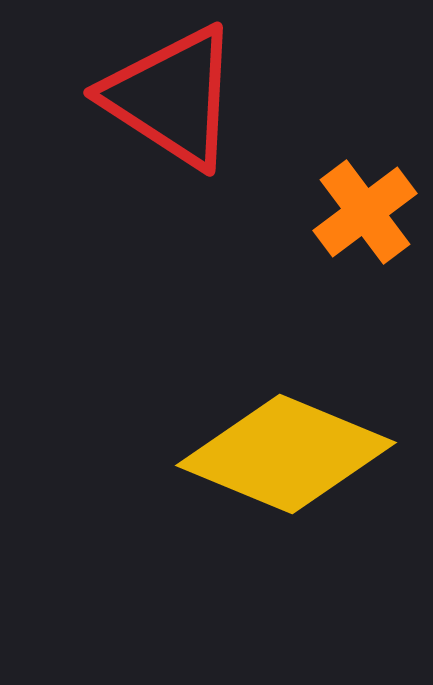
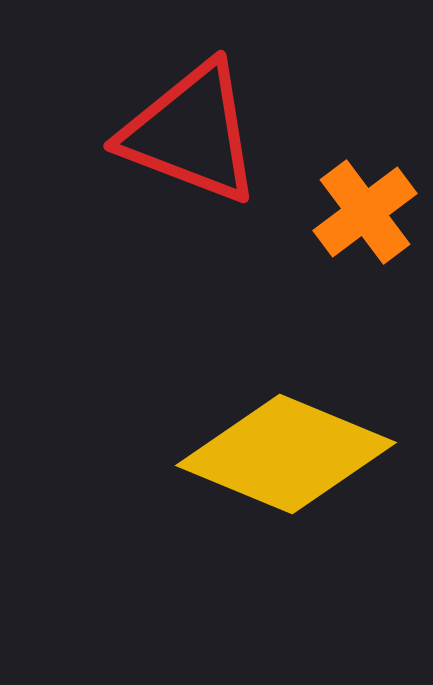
red triangle: moved 19 px right, 36 px down; rotated 12 degrees counterclockwise
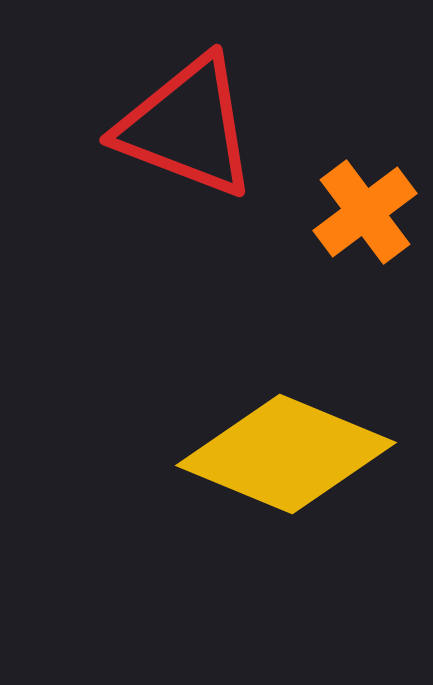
red triangle: moved 4 px left, 6 px up
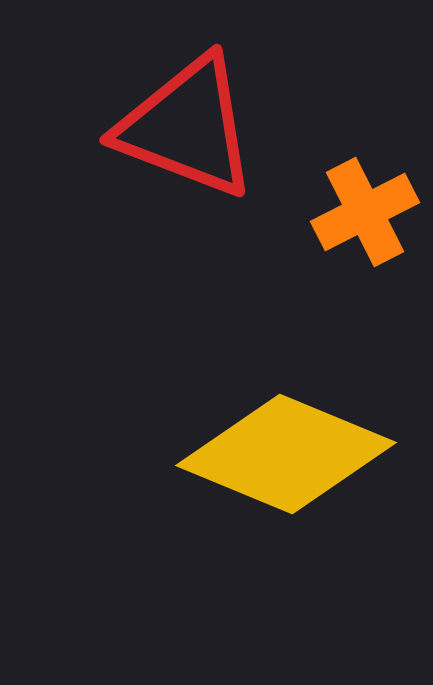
orange cross: rotated 10 degrees clockwise
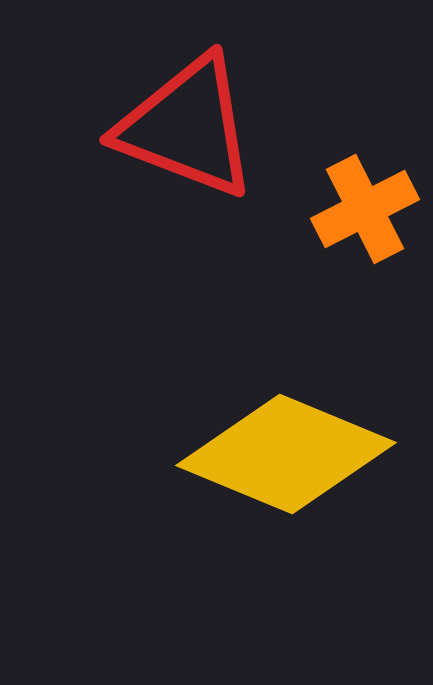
orange cross: moved 3 px up
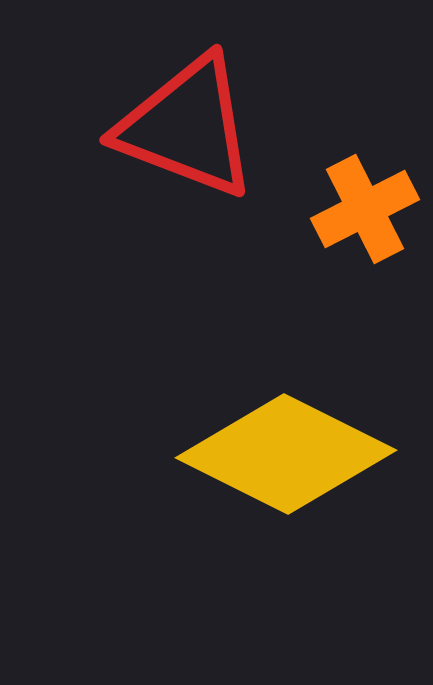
yellow diamond: rotated 4 degrees clockwise
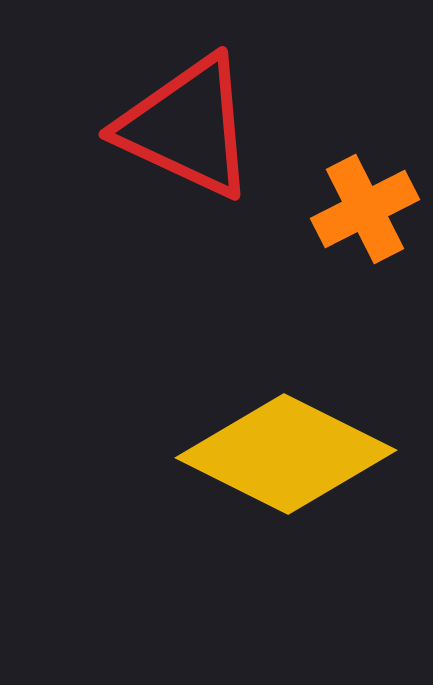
red triangle: rotated 4 degrees clockwise
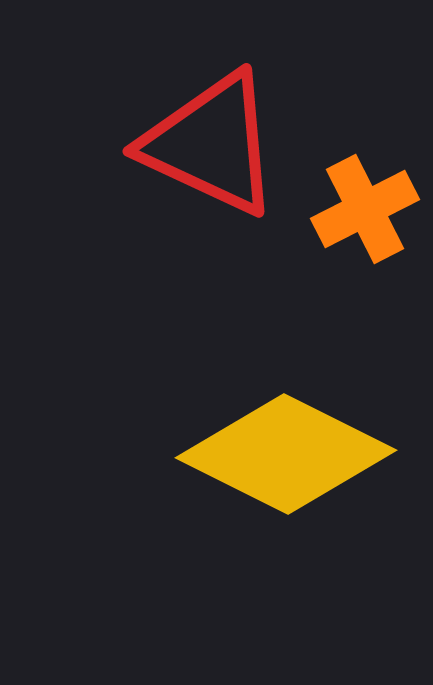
red triangle: moved 24 px right, 17 px down
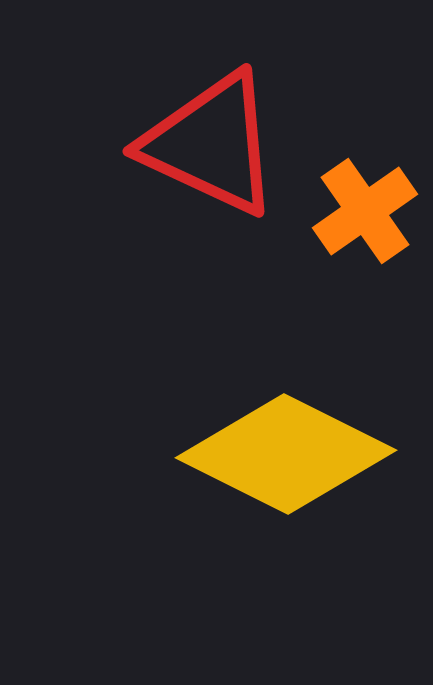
orange cross: moved 2 px down; rotated 8 degrees counterclockwise
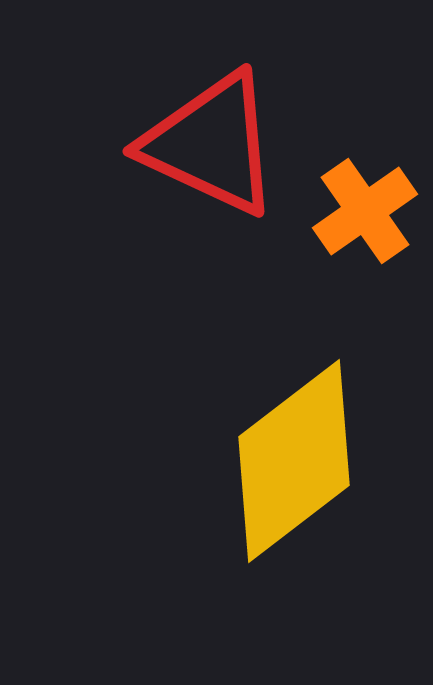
yellow diamond: moved 8 px right, 7 px down; rotated 64 degrees counterclockwise
